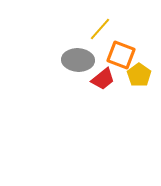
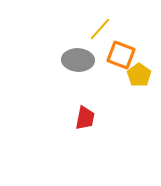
red trapezoid: moved 18 px left, 39 px down; rotated 40 degrees counterclockwise
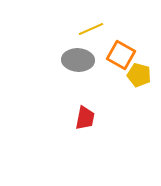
yellow line: moved 9 px left; rotated 25 degrees clockwise
orange square: rotated 8 degrees clockwise
yellow pentagon: rotated 20 degrees counterclockwise
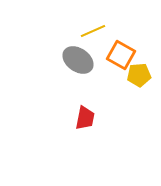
yellow line: moved 2 px right, 2 px down
gray ellipse: rotated 32 degrees clockwise
yellow pentagon: rotated 20 degrees counterclockwise
